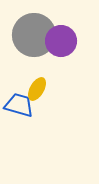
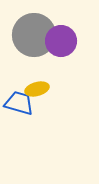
yellow ellipse: rotated 45 degrees clockwise
blue trapezoid: moved 2 px up
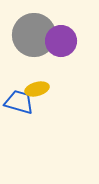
blue trapezoid: moved 1 px up
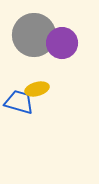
purple circle: moved 1 px right, 2 px down
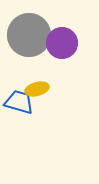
gray circle: moved 5 px left
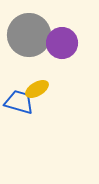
yellow ellipse: rotated 15 degrees counterclockwise
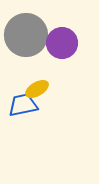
gray circle: moved 3 px left
blue trapezoid: moved 4 px right, 3 px down; rotated 28 degrees counterclockwise
